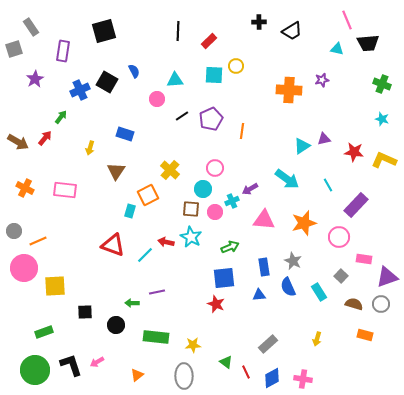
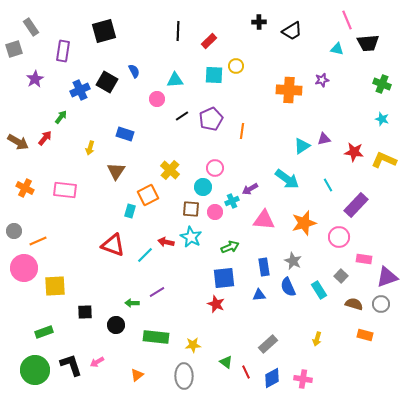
cyan circle at (203, 189): moved 2 px up
purple line at (157, 292): rotated 21 degrees counterclockwise
cyan rectangle at (319, 292): moved 2 px up
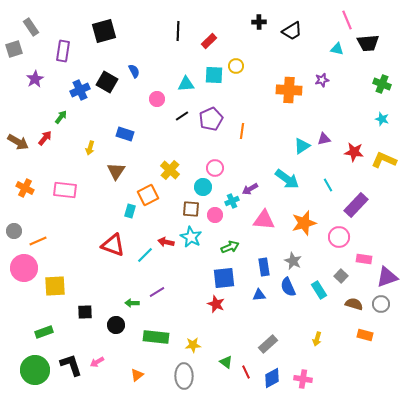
cyan triangle at (175, 80): moved 11 px right, 4 px down
pink circle at (215, 212): moved 3 px down
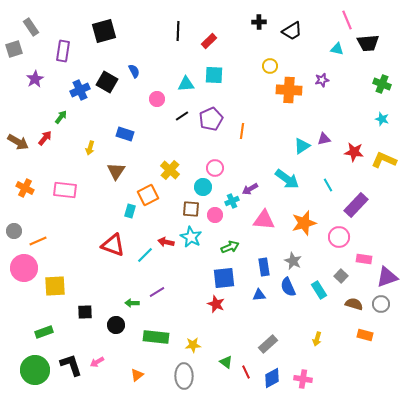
yellow circle at (236, 66): moved 34 px right
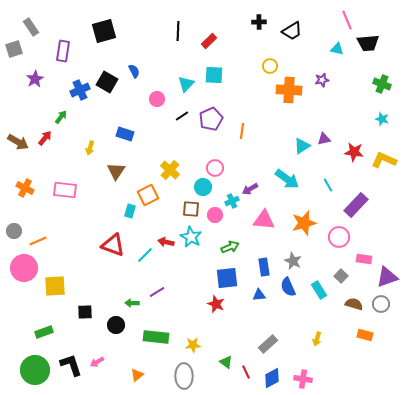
cyan triangle at (186, 84): rotated 42 degrees counterclockwise
blue square at (224, 278): moved 3 px right
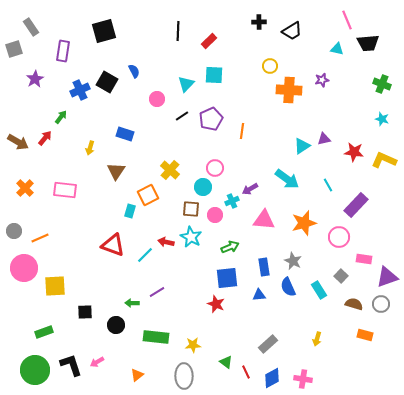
orange cross at (25, 188): rotated 18 degrees clockwise
orange line at (38, 241): moved 2 px right, 3 px up
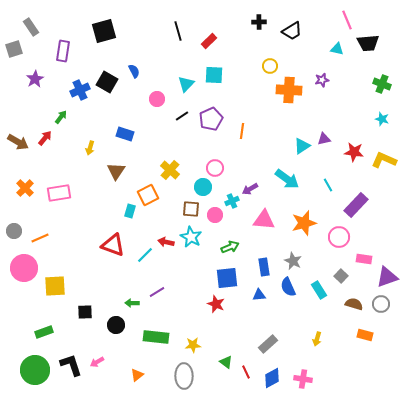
black line at (178, 31): rotated 18 degrees counterclockwise
pink rectangle at (65, 190): moved 6 px left, 3 px down; rotated 15 degrees counterclockwise
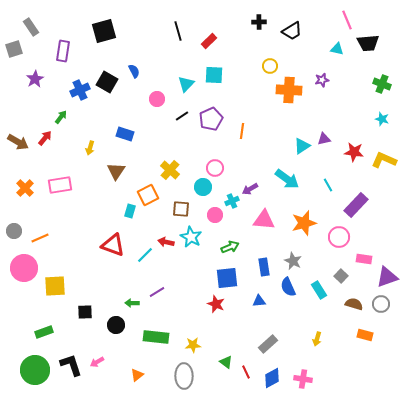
pink rectangle at (59, 193): moved 1 px right, 8 px up
brown square at (191, 209): moved 10 px left
blue triangle at (259, 295): moved 6 px down
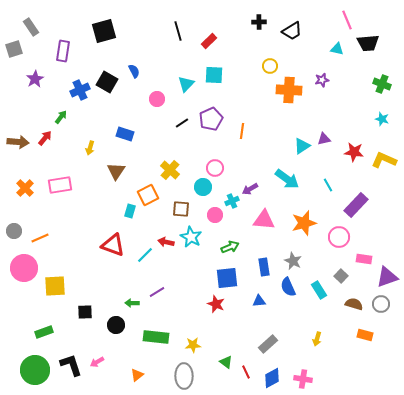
black line at (182, 116): moved 7 px down
brown arrow at (18, 142): rotated 25 degrees counterclockwise
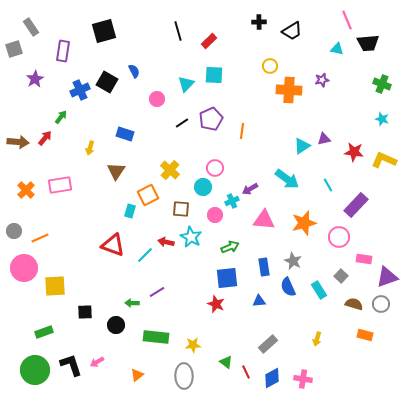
orange cross at (25, 188): moved 1 px right, 2 px down
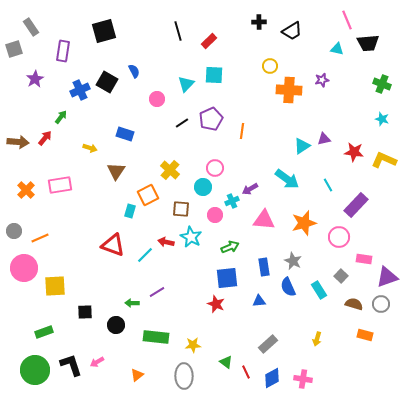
yellow arrow at (90, 148): rotated 88 degrees counterclockwise
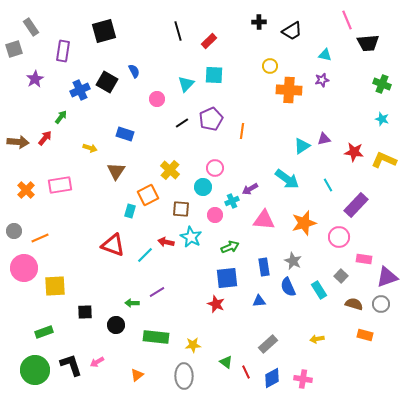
cyan triangle at (337, 49): moved 12 px left, 6 px down
yellow arrow at (317, 339): rotated 64 degrees clockwise
